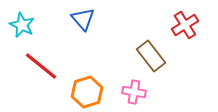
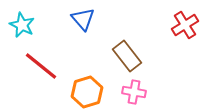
brown rectangle: moved 24 px left
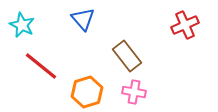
red cross: rotated 8 degrees clockwise
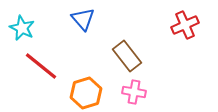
cyan star: moved 3 px down
orange hexagon: moved 1 px left, 1 px down
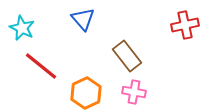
red cross: rotated 12 degrees clockwise
orange hexagon: rotated 8 degrees counterclockwise
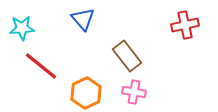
cyan star: rotated 30 degrees counterclockwise
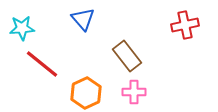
red line: moved 1 px right, 2 px up
pink cross: rotated 10 degrees counterclockwise
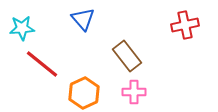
orange hexagon: moved 2 px left
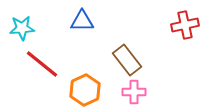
blue triangle: moved 1 px left, 2 px down; rotated 50 degrees counterclockwise
brown rectangle: moved 4 px down
orange hexagon: moved 1 px right, 3 px up
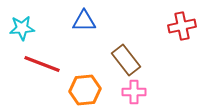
blue triangle: moved 2 px right
red cross: moved 3 px left, 1 px down
brown rectangle: moved 1 px left
red line: rotated 18 degrees counterclockwise
orange hexagon: rotated 20 degrees clockwise
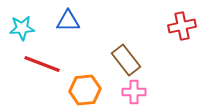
blue triangle: moved 16 px left
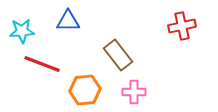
cyan star: moved 3 px down
brown rectangle: moved 8 px left, 5 px up
